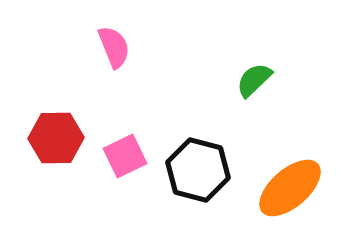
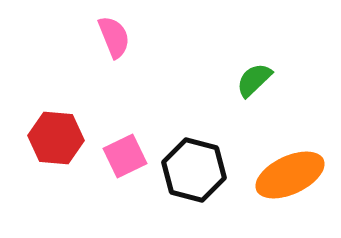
pink semicircle: moved 10 px up
red hexagon: rotated 6 degrees clockwise
black hexagon: moved 4 px left
orange ellipse: moved 13 px up; rotated 16 degrees clockwise
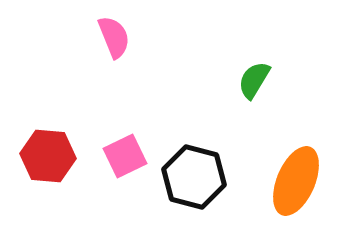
green semicircle: rotated 15 degrees counterclockwise
red hexagon: moved 8 px left, 18 px down
black hexagon: moved 7 px down
orange ellipse: moved 6 px right, 6 px down; rotated 42 degrees counterclockwise
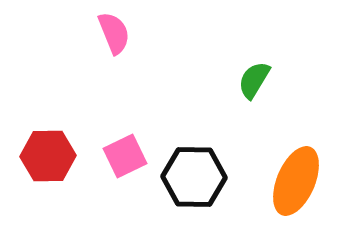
pink semicircle: moved 4 px up
red hexagon: rotated 6 degrees counterclockwise
black hexagon: rotated 14 degrees counterclockwise
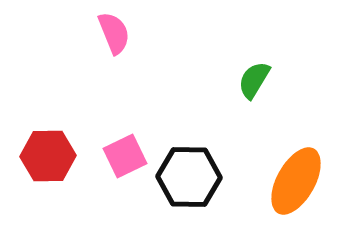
black hexagon: moved 5 px left
orange ellipse: rotated 6 degrees clockwise
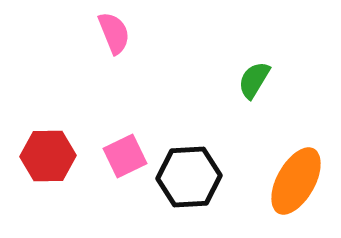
black hexagon: rotated 4 degrees counterclockwise
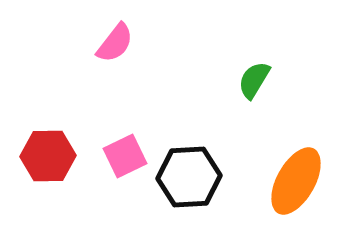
pink semicircle: moved 1 px right, 10 px down; rotated 60 degrees clockwise
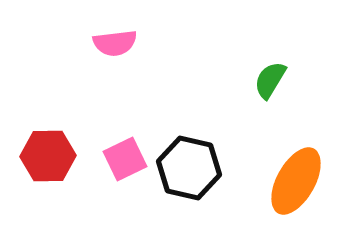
pink semicircle: rotated 45 degrees clockwise
green semicircle: moved 16 px right
pink square: moved 3 px down
black hexagon: moved 9 px up; rotated 16 degrees clockwise
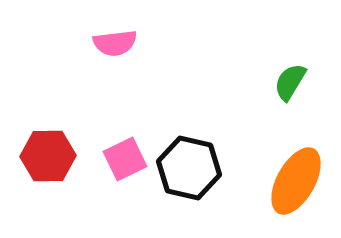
green semicircle: moved 20 px right, 2 px down
